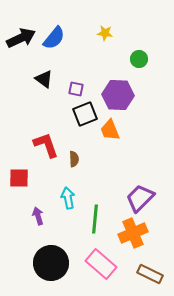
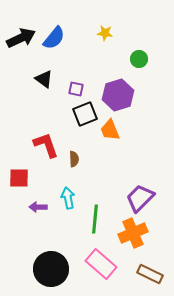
purple hexagon: rotated 20 degrees counterclockwise
purple arrow: moved 9 px up; rotated 72 degrees counterclockwise
black circle: moved 6 px down
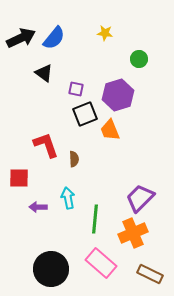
black triangle: moved 6 px up
pink rectangle: moved 1 px up
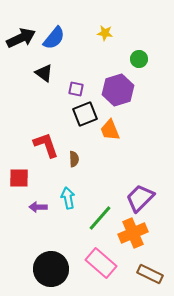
purple hexagon: moved 5 px up
green line: moved 5 px right, 1 px up; rotated 36 degrees clockwise
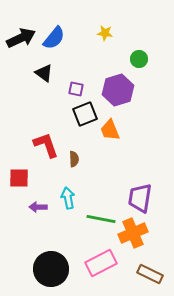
purple trapezoid: rotated 36 degrees counterclockwise
green line: moved 1 px right, 1 px down; rotated 60 degrees clockwise
pink rectangle: rotated 68 degrees counterclockwise
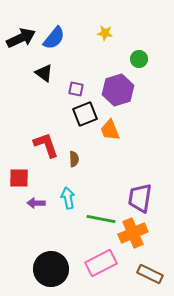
purple arrow: moved 2 px left, 4 px up
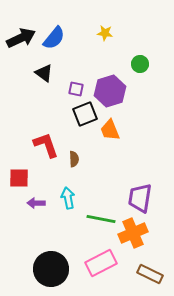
green circle: moved 1 px right, 5 px down
purple hexagon: moved 8 px left, 1 px down
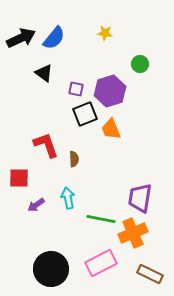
orange trapezoid: moved 1 px right, 1 px up
purple arrow: moved 2 px down; rotated 36 degrees counterclockwise
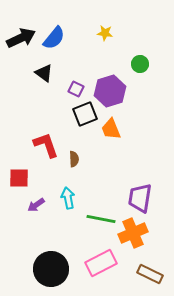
purple square: rotated 14 degrees clockwise
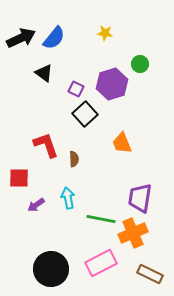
purple hexagon: moved 2 px right, 7 px up
black square: rotated 20 degrees counterclockwise
orange trapezoid: moved 11 px right, 14 px down
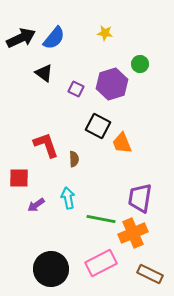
black square: moved 13 px right, 12 px down; rotated 20 degrees counterclockwise
